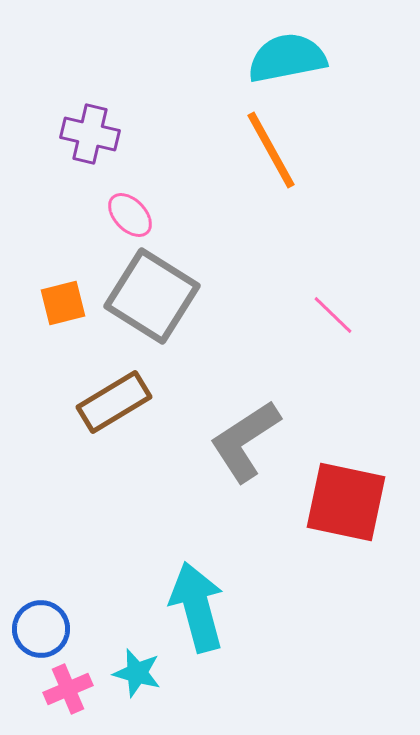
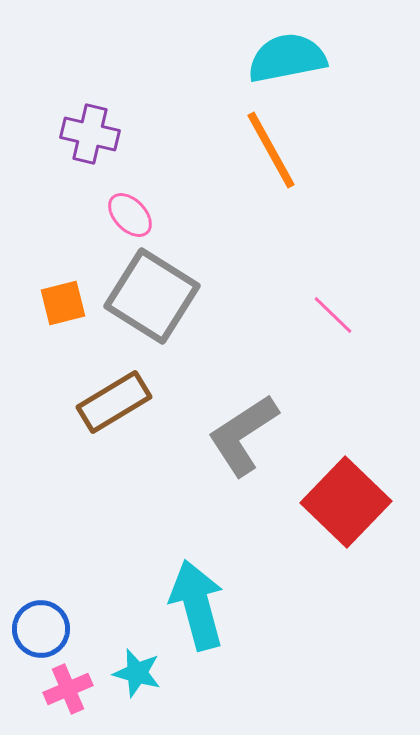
gray L-shape: moved 2 px left, 6 px up
red square: rotated 32 degrees clockwise
cyan arrow: moved 2 px up
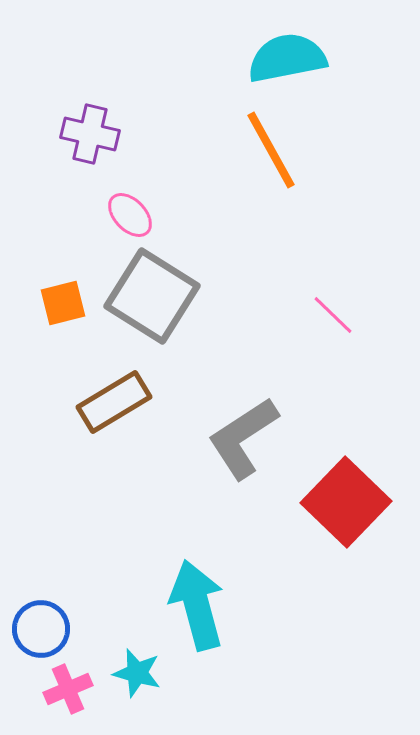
gray L-shape: moved 3 px down
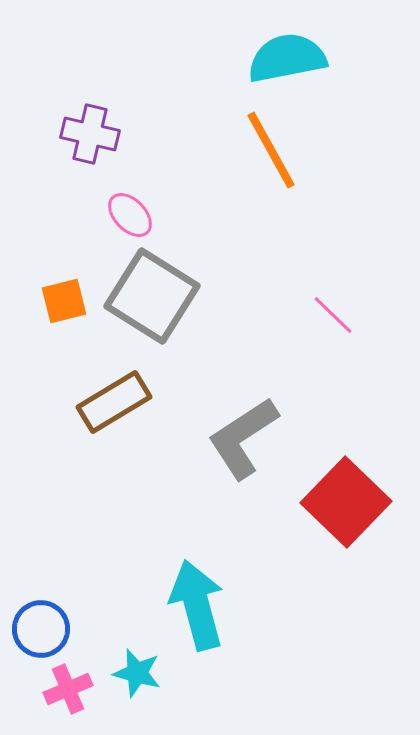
orange square: moved 1 px right, 2 px up
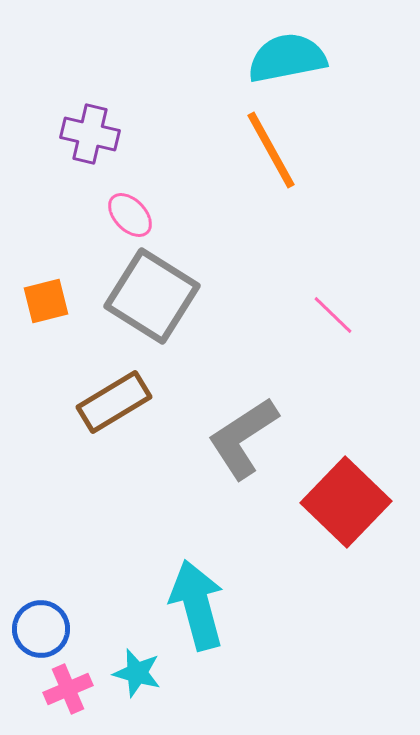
orange square: moved 18 px left
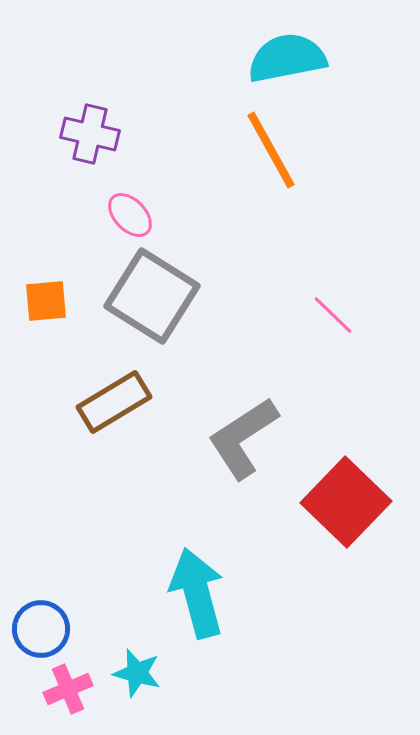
orange square: rotated 9 degrees clockwise
cyan arrow: moved 12 px up
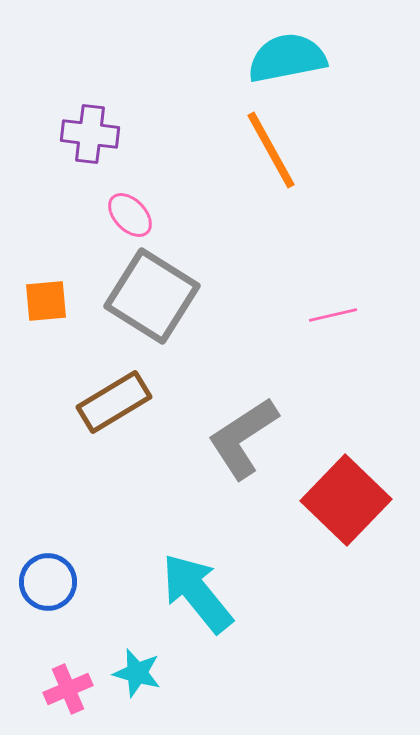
purple cross: rotated 6 degrees counterclockwise
pink line: rotated 57 degrees counterclockwise
red square: moved 2 px up
cyan arrow: rotated 24 degrees counterclockwise
blue circle: moved 7 px right, 47 px up
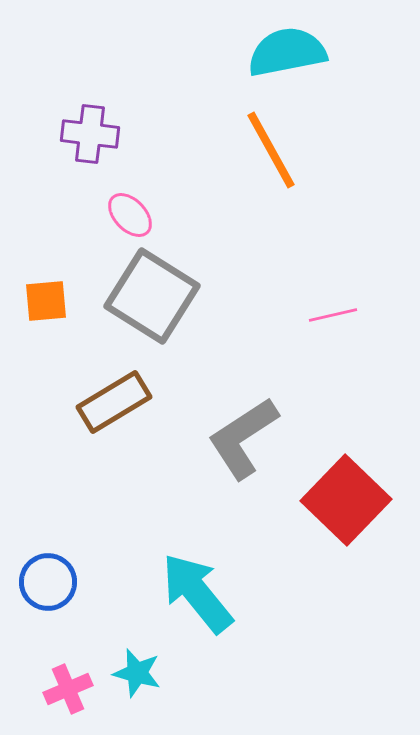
cyan semicircle: moved 6 px up
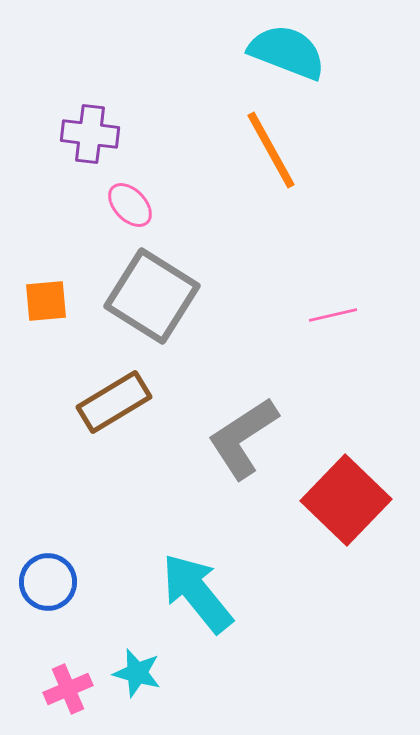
cyan semicircle: rotated 32 degrees clockwise
pink ellipse: moved 10 px up
